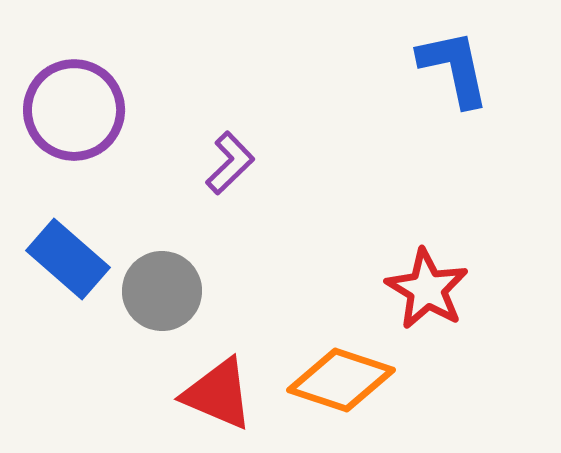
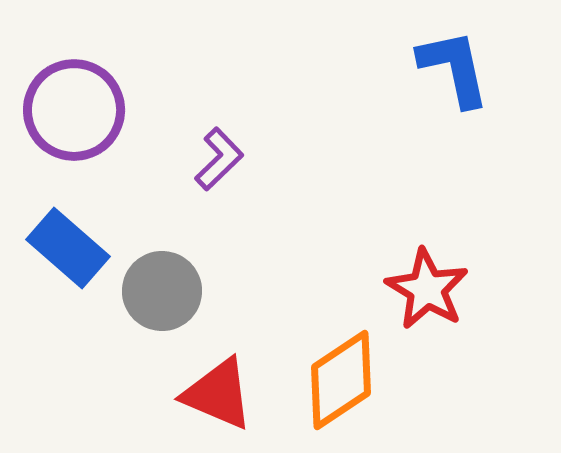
purple L-shape: moved 11 px left, 4 px up
blue rectangle: moved 11 px up
orange diamond: rotated 52 degrees counterclockwise
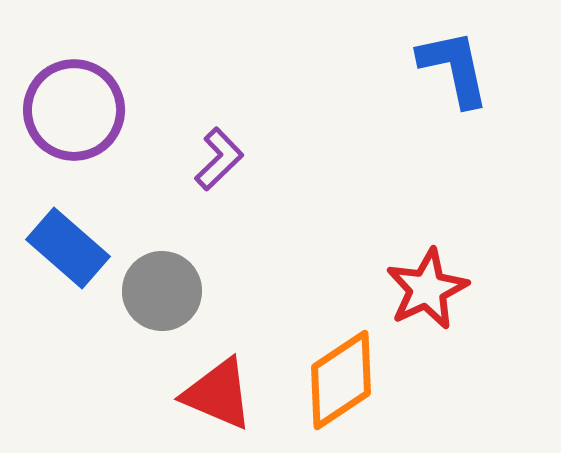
red star: rotated 16 degrees clockwise
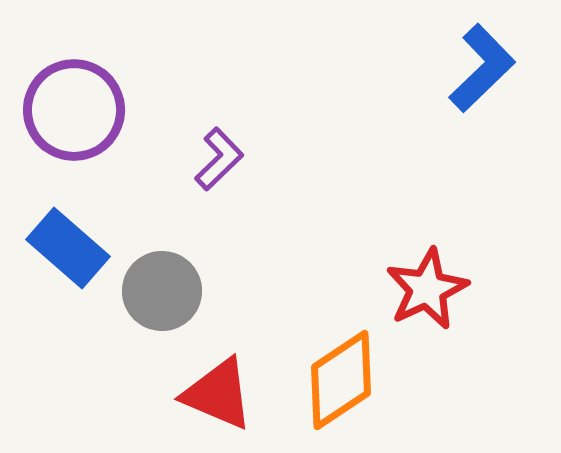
blue L-shape: moved 28 px right; rotated 58 degrees clockwise
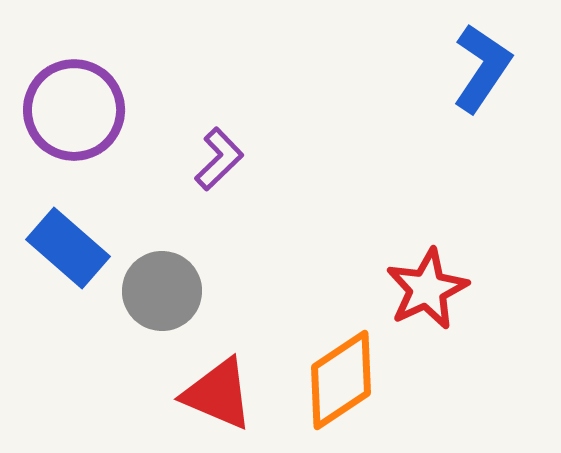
blue L-shape: rotated 12 degrees counterclockwise
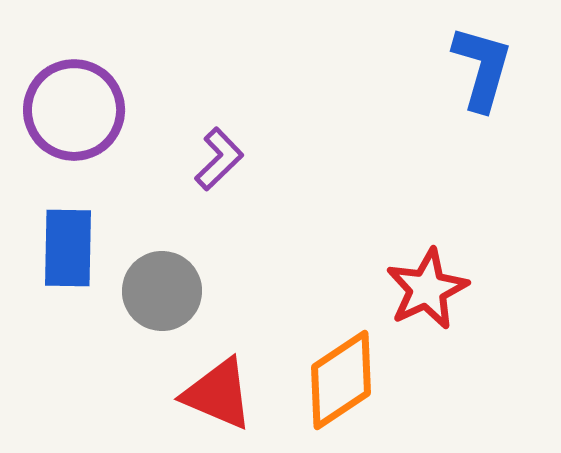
blue L-shape: rotated 18 degrees counterclockwise
blue rectangle: rotated 50 degrees clockwise
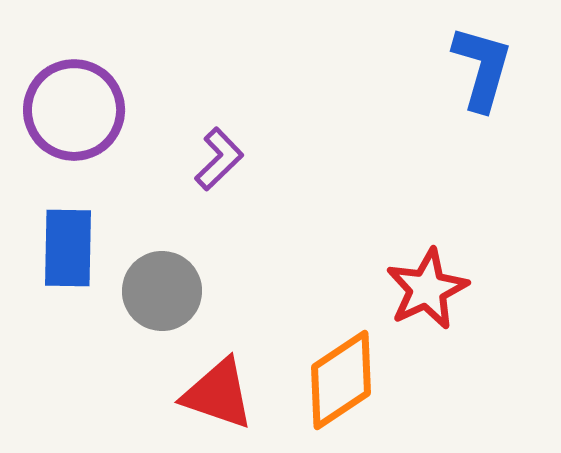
red triangle: rotated 4 degrees counterclockwise
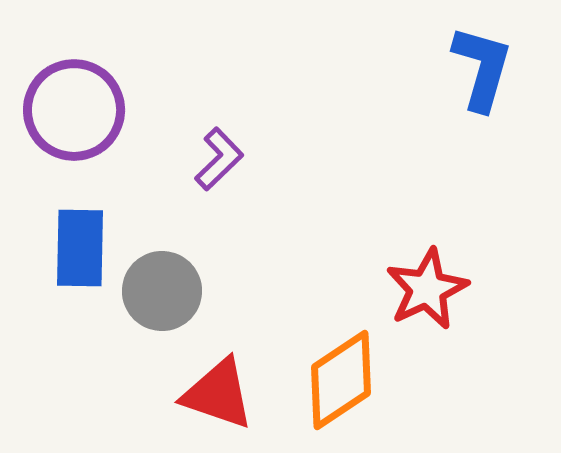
blue rectangle: moved 12 px right
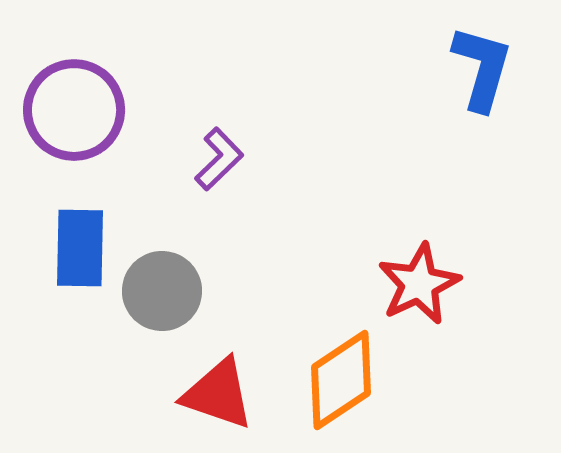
red star: moved 8 px left, 5 px up
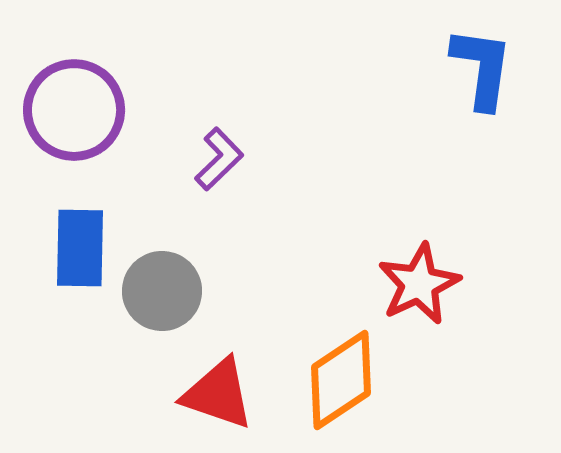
blue L-shape: rotated 8 degrees counterclockwise
